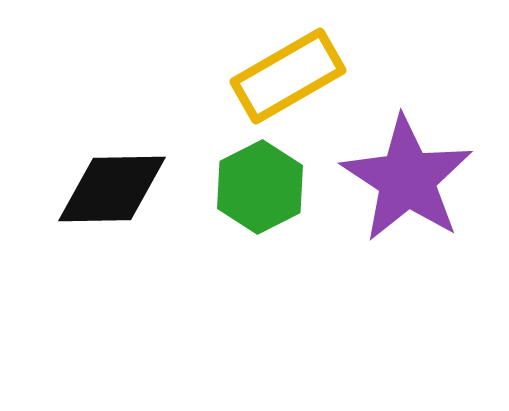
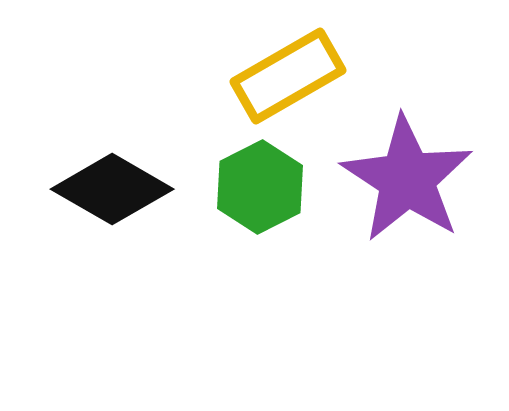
black diamond: rotated 31 degrees clockwise
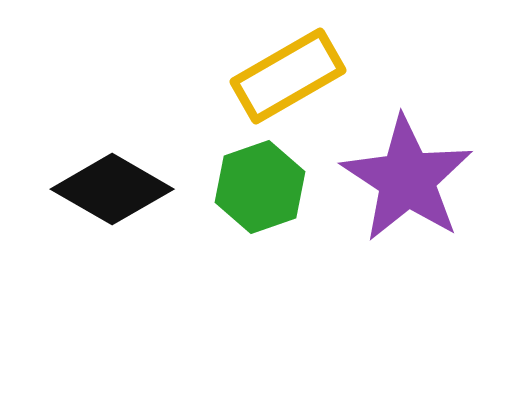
green hexagon: rotated 8 degrees clockwise
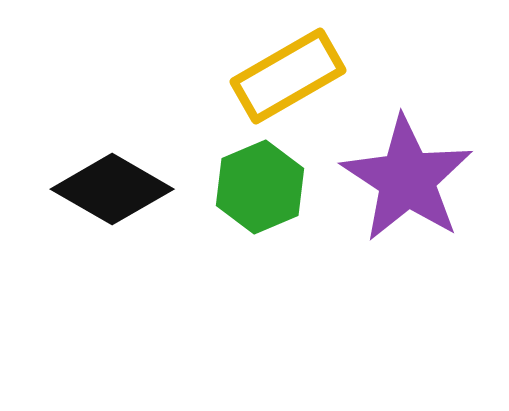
green hexagon: rotated 4 degrees counterclockwise
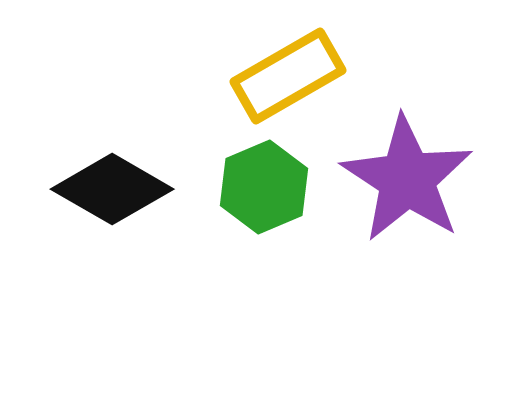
green hexagon: moved 4 px right
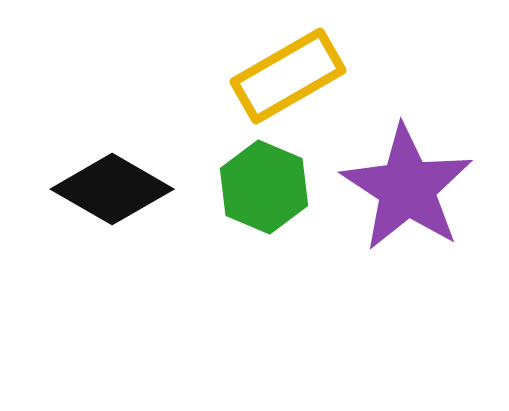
purple star: moved 9 px down
green hexagon: rotated 14 degrees counterclockwise
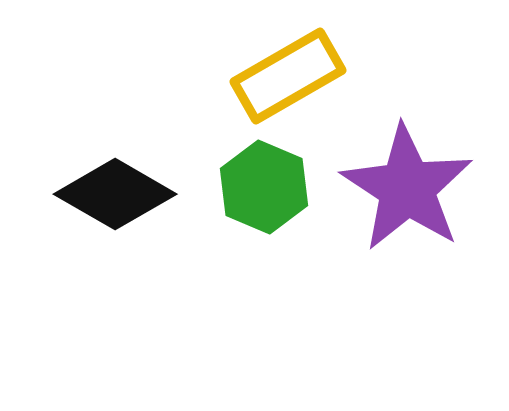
black diamond: moved 3 px right, 5 px down
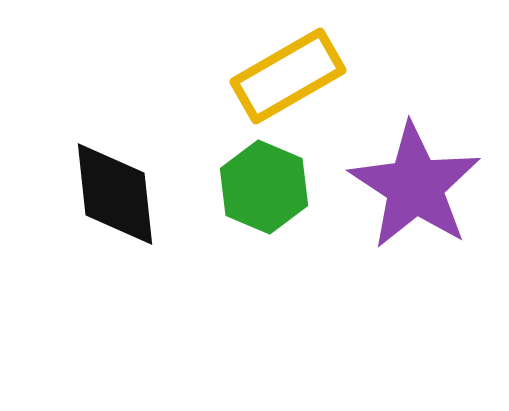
purple star: moved 8 px right, 2 px up
black diamond: rotated 54 degrees clockwise
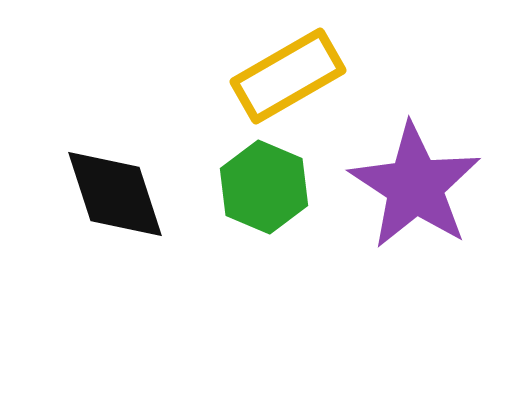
black diamond: rotated 12 degrees counterclockwise
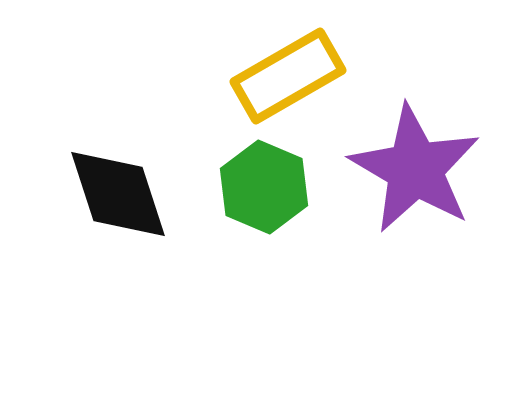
purple star: moved 17 px up; rotated 3 degrees counterclockwise
black diamond: moved 3 px right
